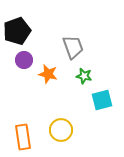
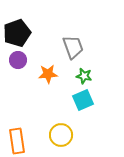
black pentagon: moved 2 px down
purple circle: moved 6 px left
orange star: rotated 18 degrees counterclockwise
cyan square: moved 19 px left; rotated 10 degrees counterclockwise
yellow circle: moved 5 px down
orange rectangle: moved 6 px left, 4 px down
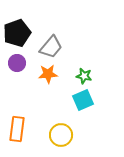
gray trapezoid: moved 22 px left; rotated 60 degrees clockwise
purple circle: moved 1 px left, 3 px down
orange rectangle: moved 12 px up; rotated 15 degrees clockwise
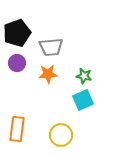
gray trapezoid: rotated 45 degrees clockwise
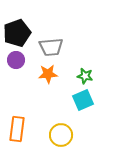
purple circle: moved 1 px left, 3 px up
green star: moved 1 px right
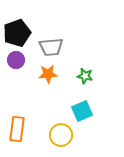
cyan square: moved 1 px left, 11 px down
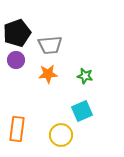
gray trapezoid: moved 1 px left, 2 px up
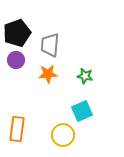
gray trapezoid: rotated 100 degrees clockwise
yellow circle: moved 2 px right
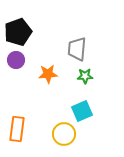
black pentagon: moved 1 px right, 1 px up
gray trapezoid: moved 27 px right, 4 px down
green star: rotated 14 degrees counterclockwise
yellow circle: moved 1 px right, 1 px up
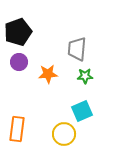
purple circle: moved 3 px right, 2 px down
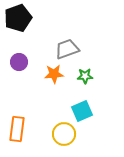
black pentagon: moved 14 px up
gray trapezoid: moved 10 px left; rotated 65 degrees clockwise
orange star: moved 6 px right
